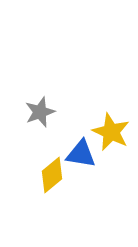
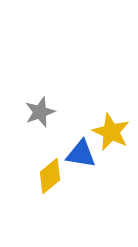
yellow diamond: moved 2 px left, 1 px down
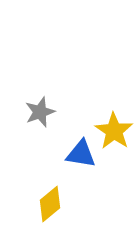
yellow star: moved 3 px right, 1 px up; rotated 9 degrees clockwise
yellow diamond: moved 28 px down
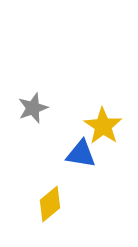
gray star: moved 7 px left, 4 px up
yellow star: moved 11 px left, 5 px up
